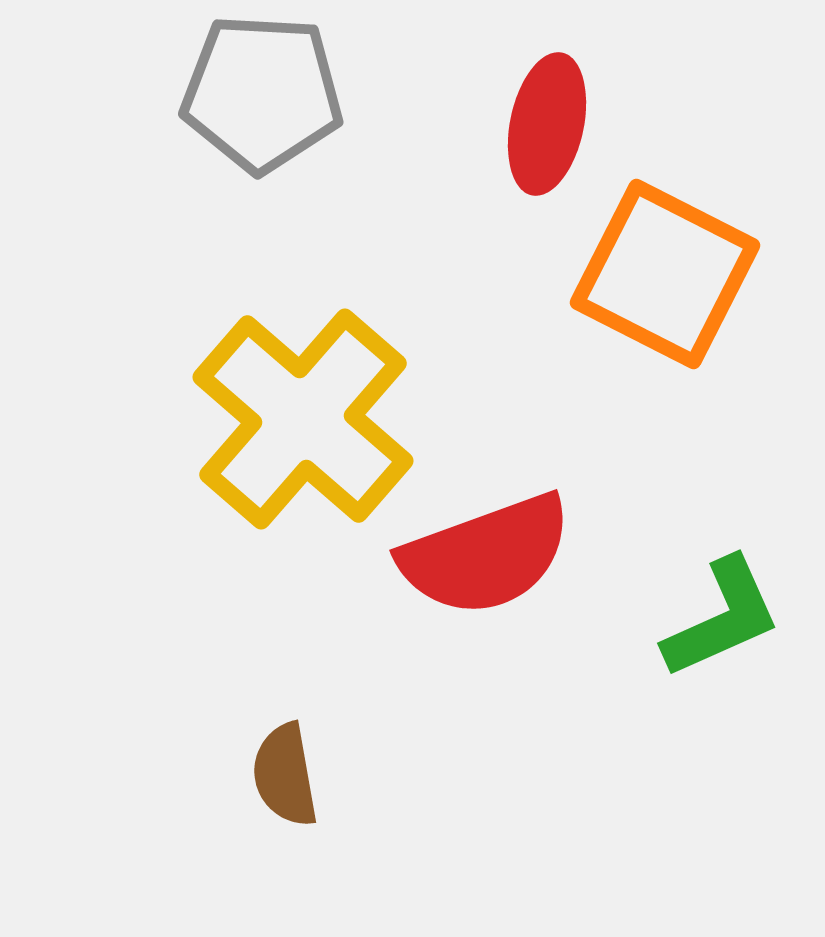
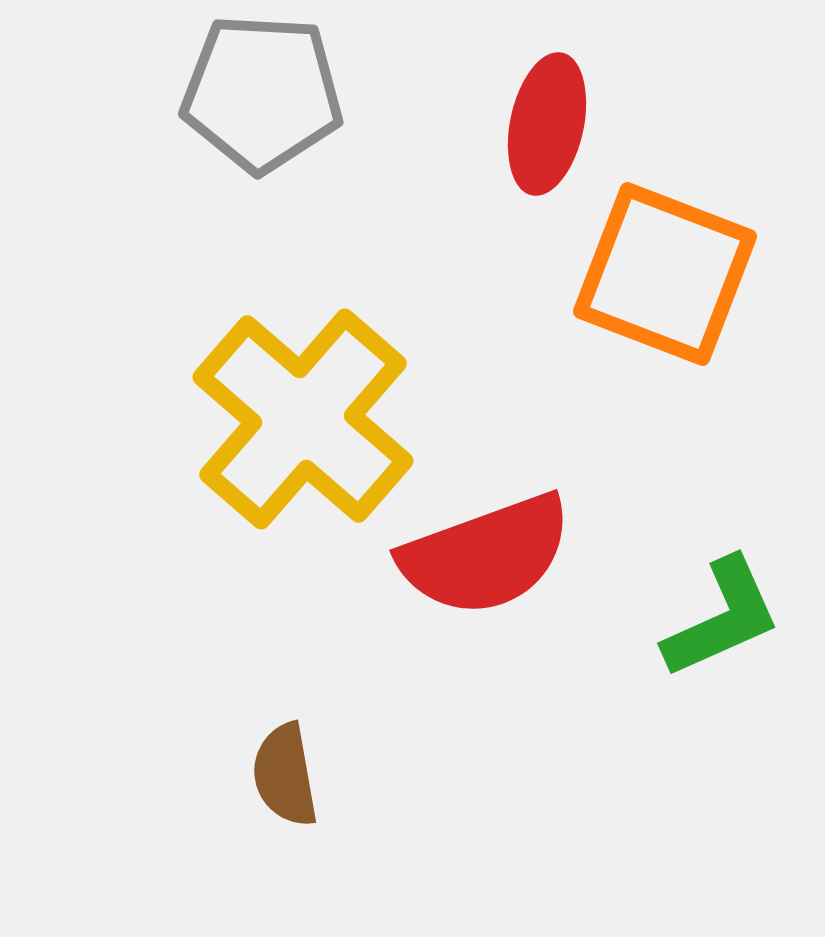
orange square: rotated 6 degrees counterclockwise
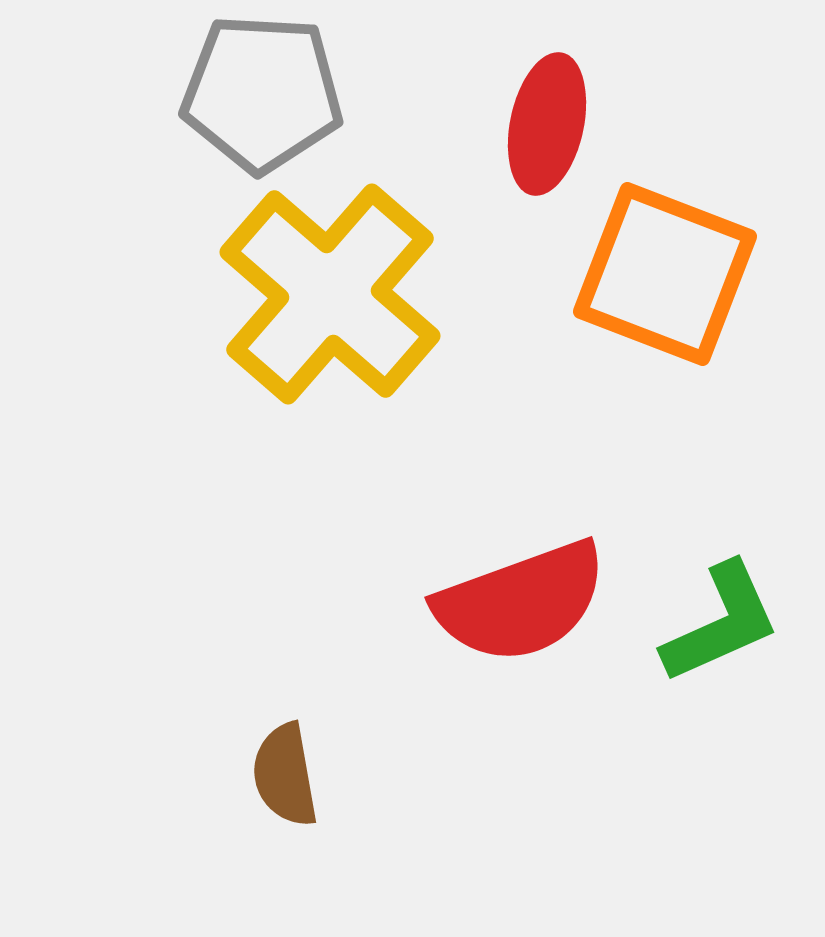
yellow cross: moved 27 px right, 125 px up
red semicircle: moved 35 px right, 47 px down
green L-shape: moved 1 px left, 5 px down
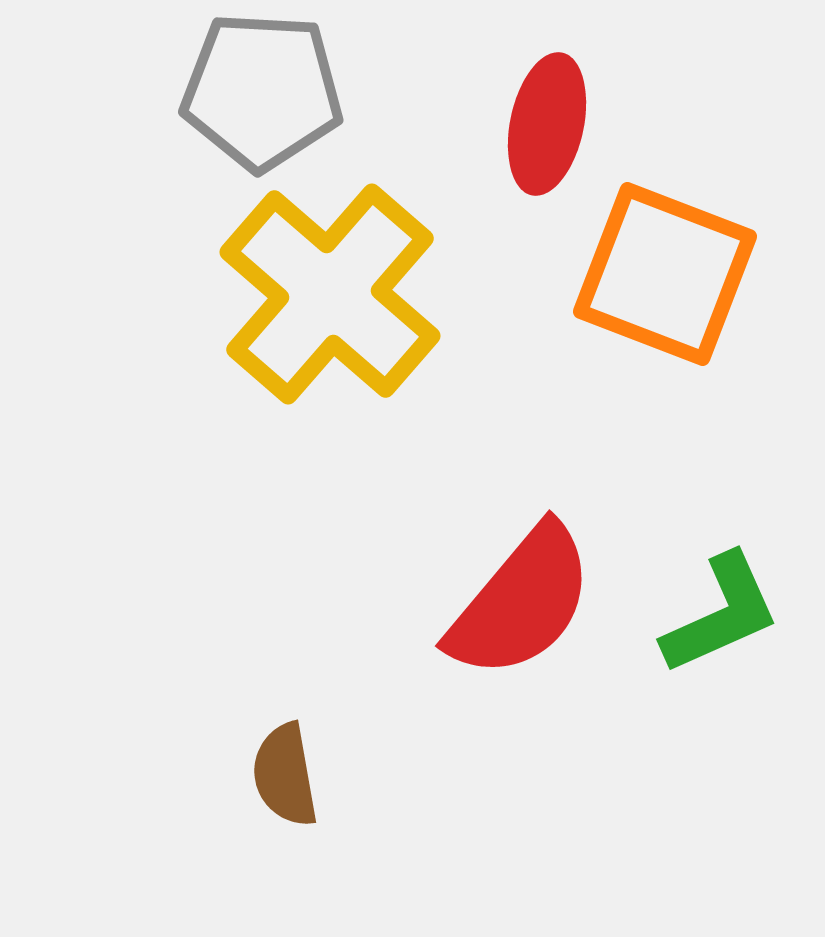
gray pentagon: moved 2 px up
red semicircle: rotated 30 degrees counterclockwise
green L-shape: moved 9 px up
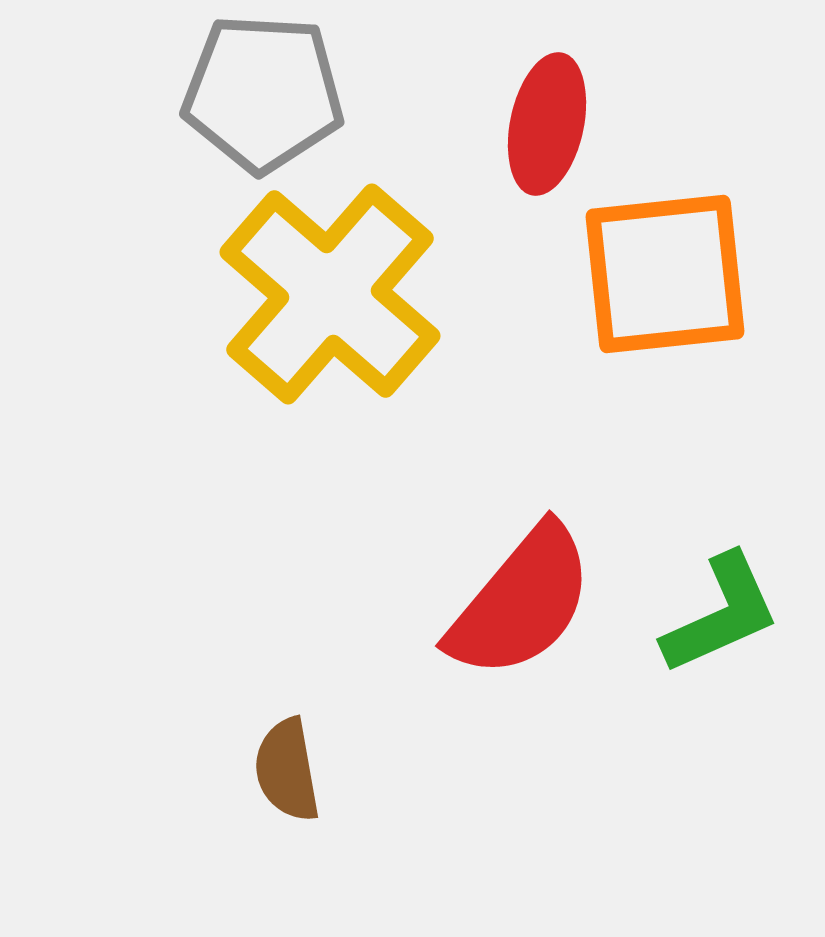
gray pentagon: moved 1 px right, 2 px down
orange square: rotated 27 degrees counterclockwise
brown semicircle: moved 2 px right, 5 px up
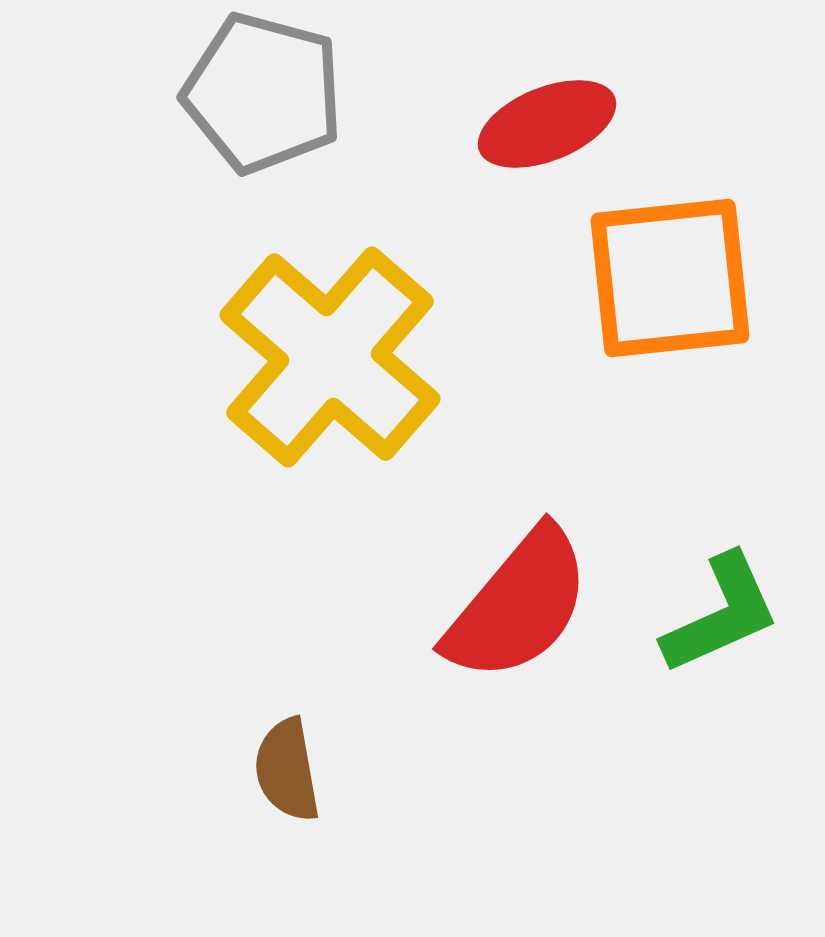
gray pentagon: rotated 12 degrees clockwise
red ellipse: rotated 56 degrees clockwise
orange square: moved 5 px right, 4 px down
yellow cross: moved 63 px down
red semicircle: moved 3 px left, 3 px down
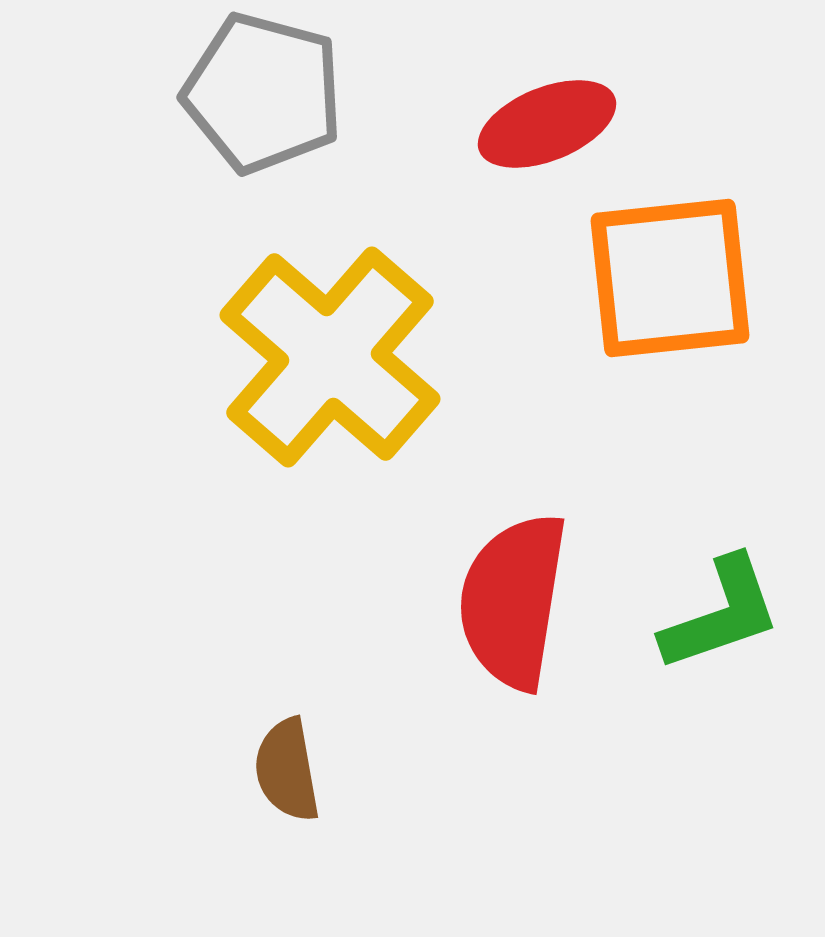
red semicircle: moved 5 px left, 4 px up; rotated 149 degrees clockwise
green L-shape: rotated 5 degrees clockwise
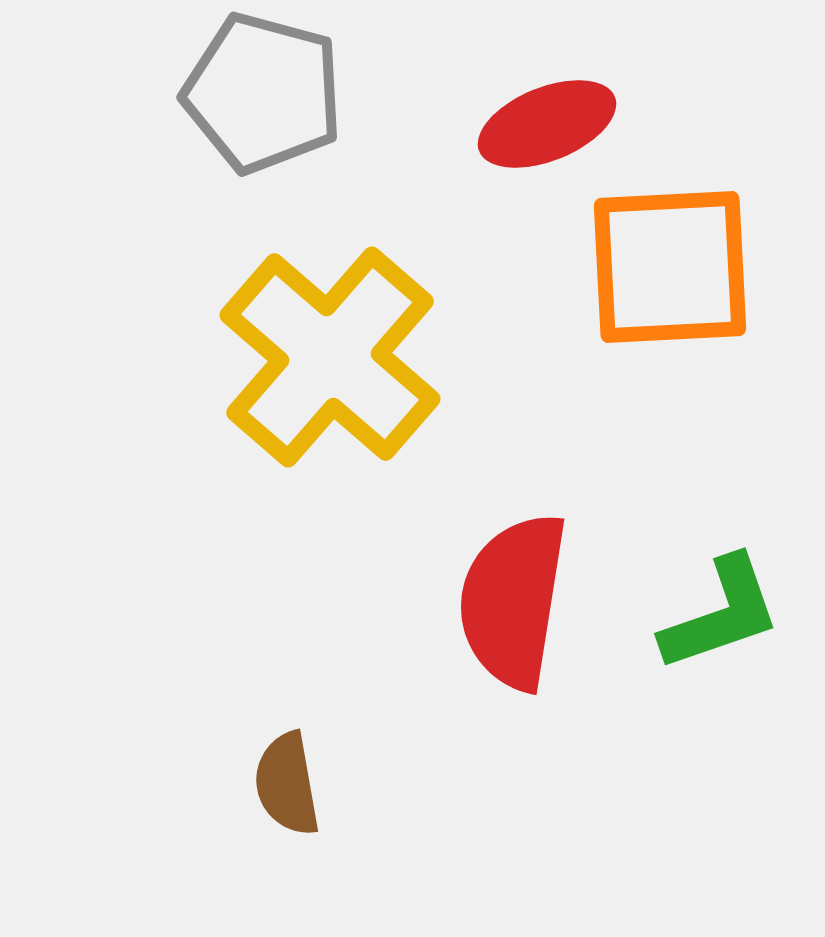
orange square: moved 11 px up; rotated 3 degrees clockwise
brown semicircle: moved 14 px down
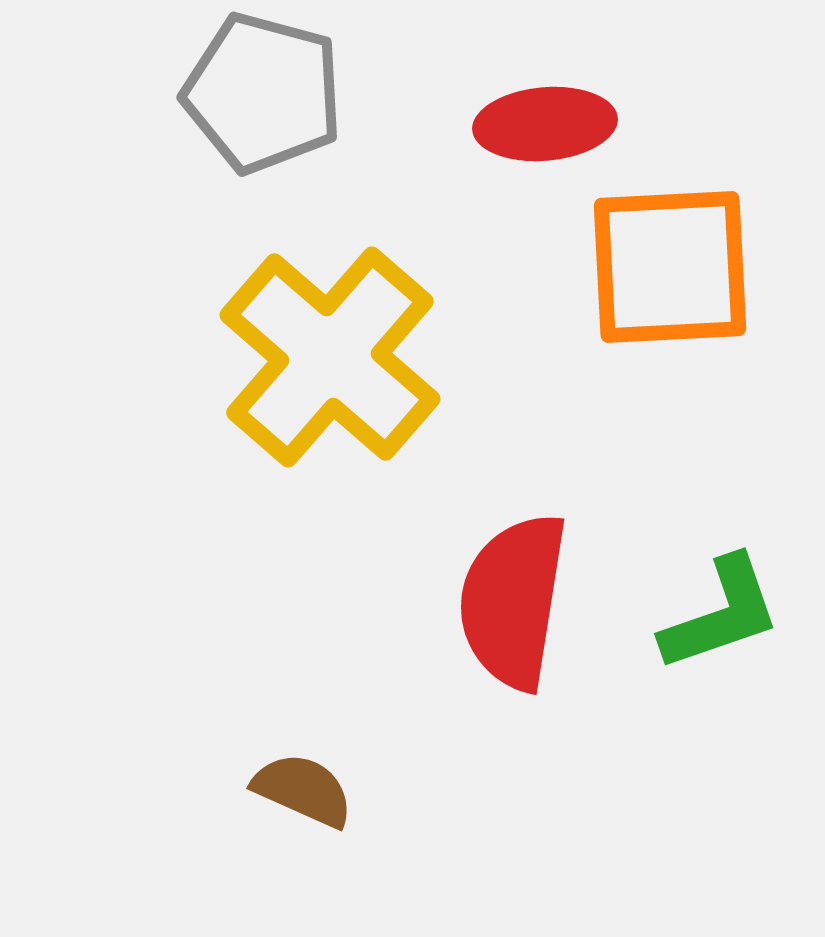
red ellipse: moved 2 px left; rotated 17 degrees clockwise
brown semicircle: moved 16 px right, 6 px down; rotated 124 degrees clockwise
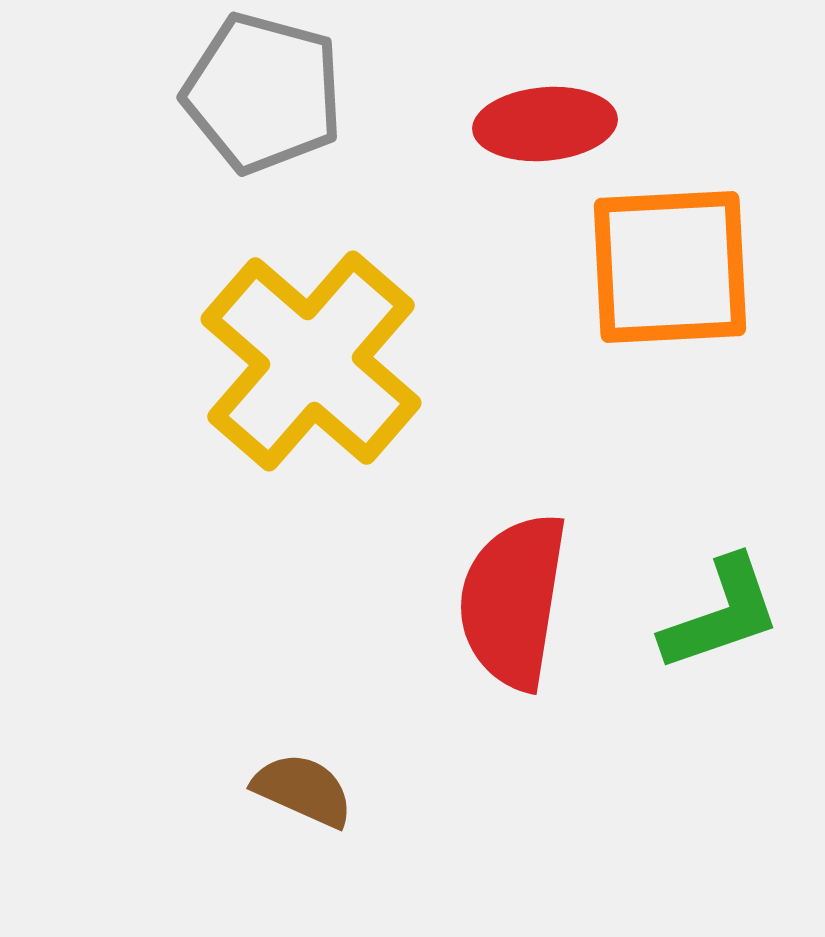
yellow cross: moved 19 px left, 4 px down
